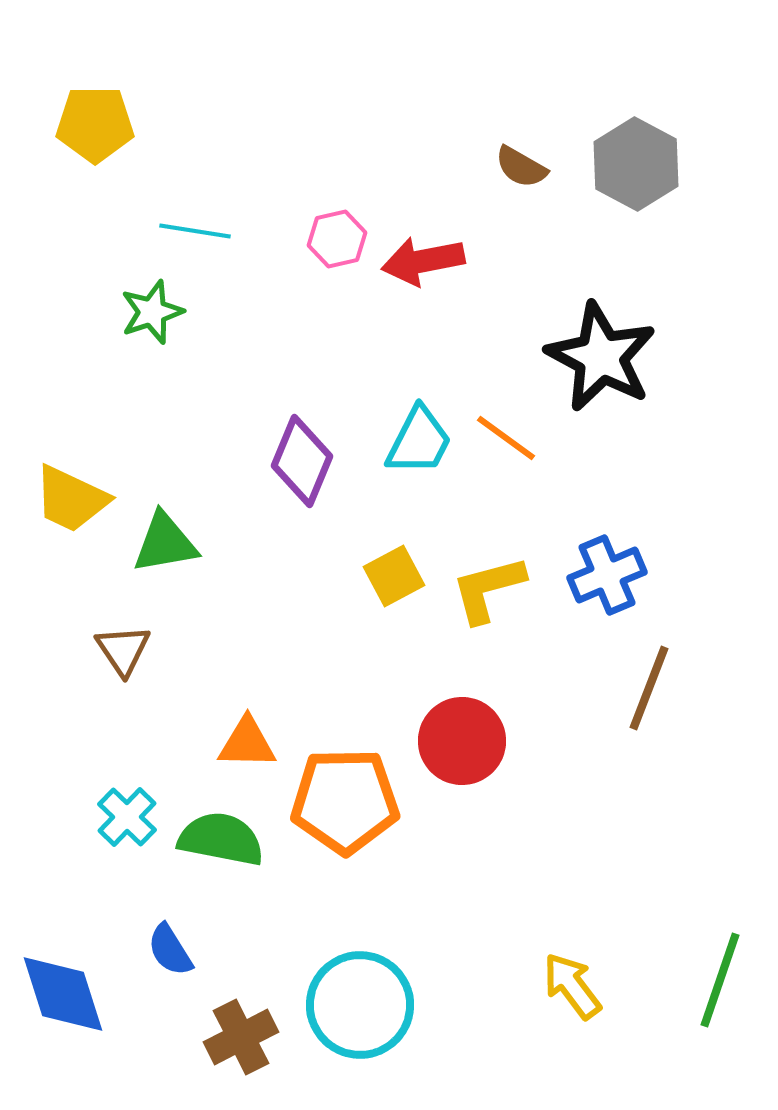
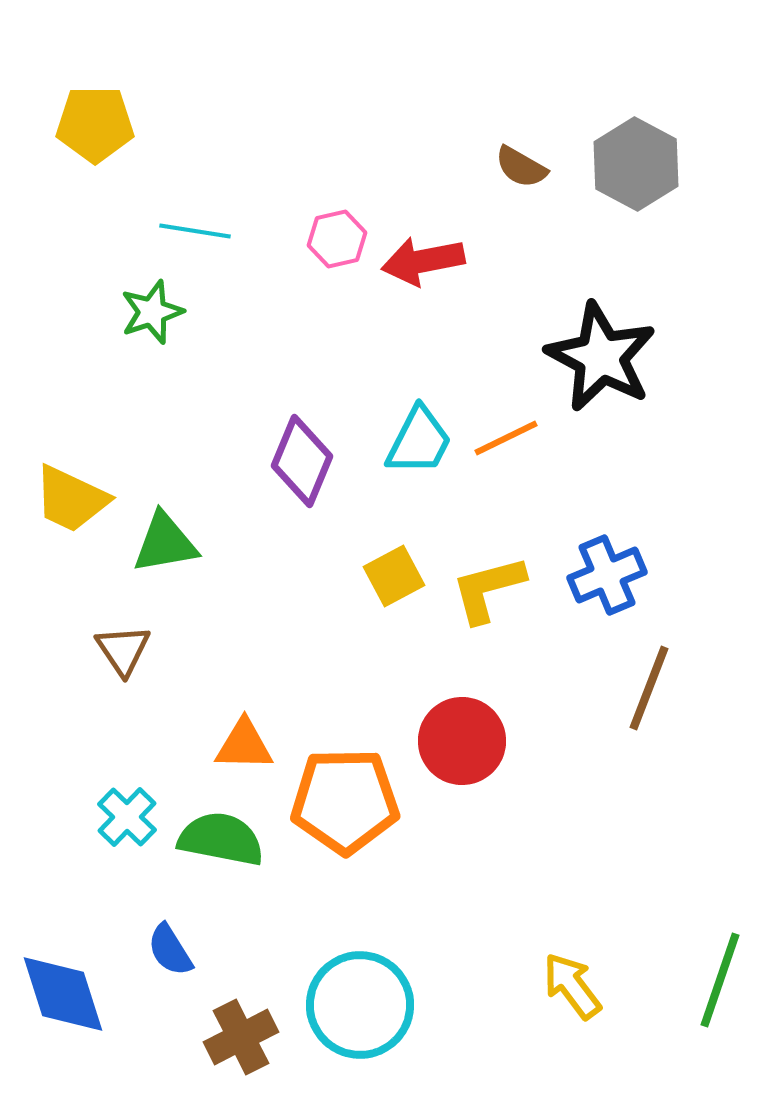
orange line: rotated 62 degrees counterclockwise
orange triangle: moved 3 px left, 2 px down
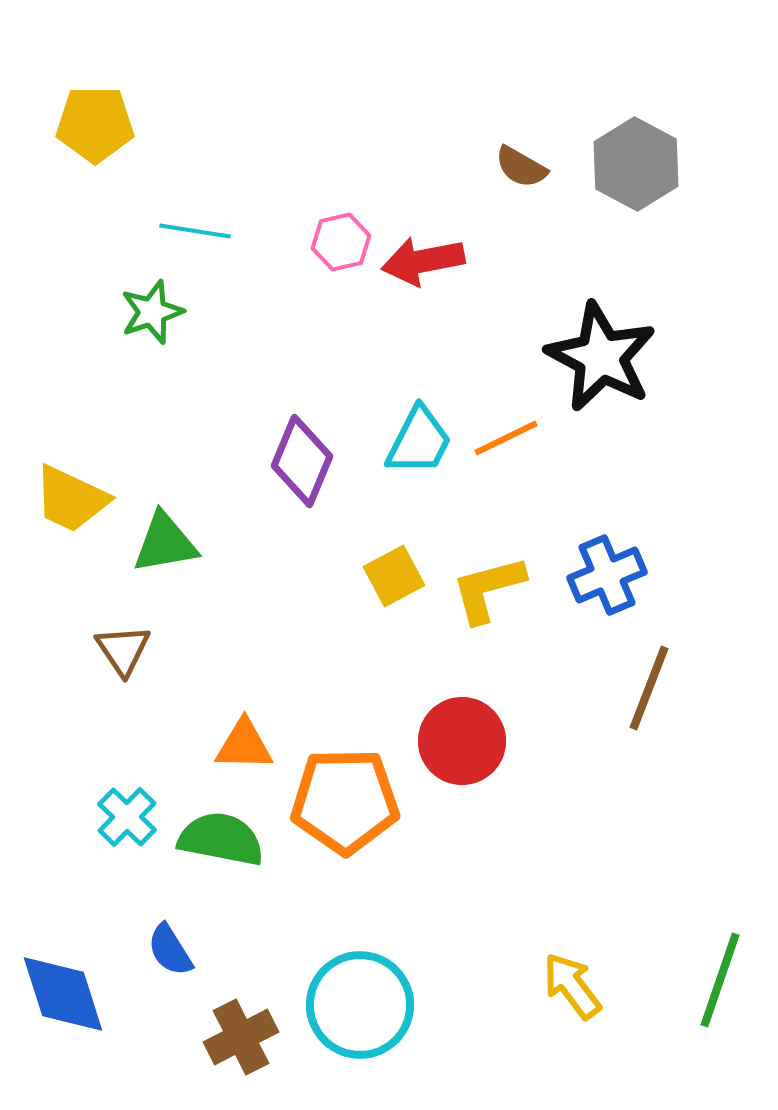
pink hexagon: moved 4 px right, 3 px down
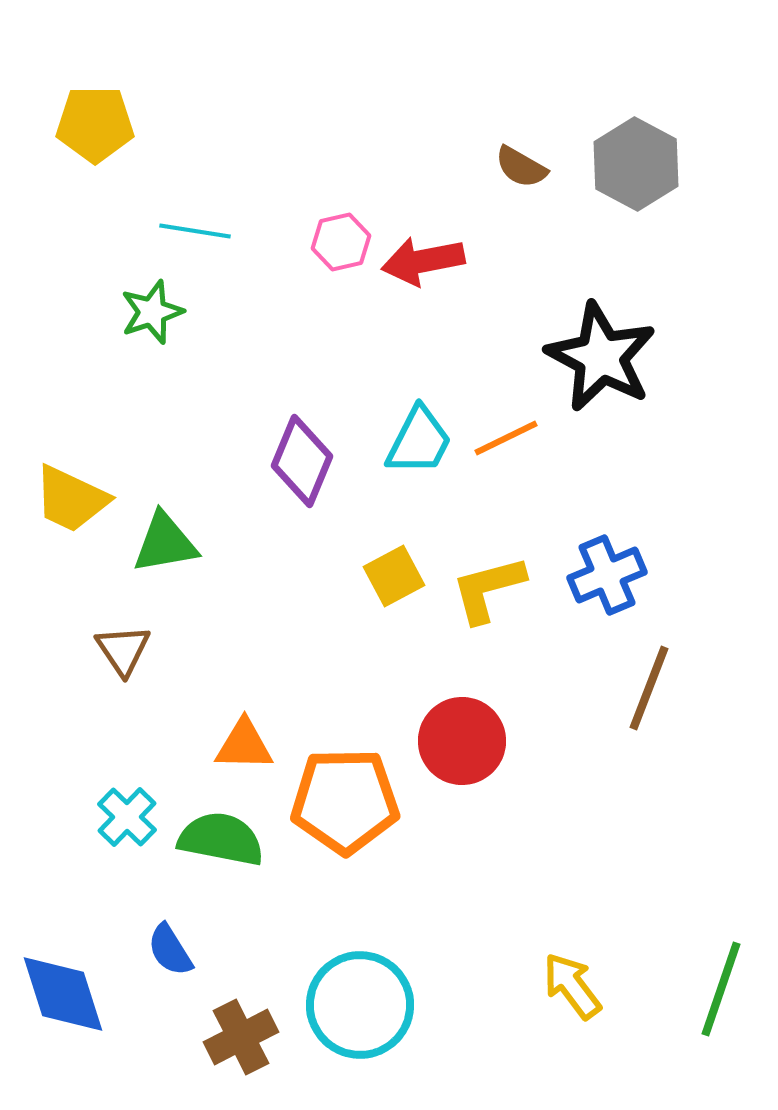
green line: moved 1 px right, 9 px down
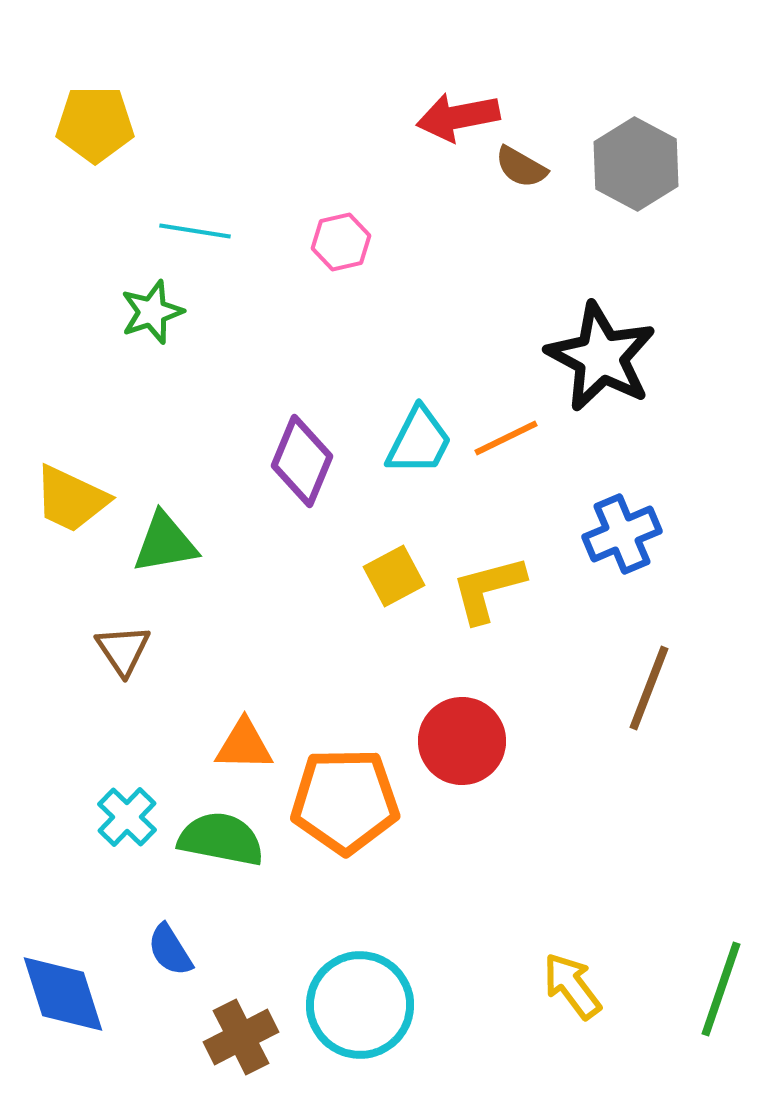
red arrow: moved 35 px right, 144 px up
blue cross: moved 15 px right, 41 px up
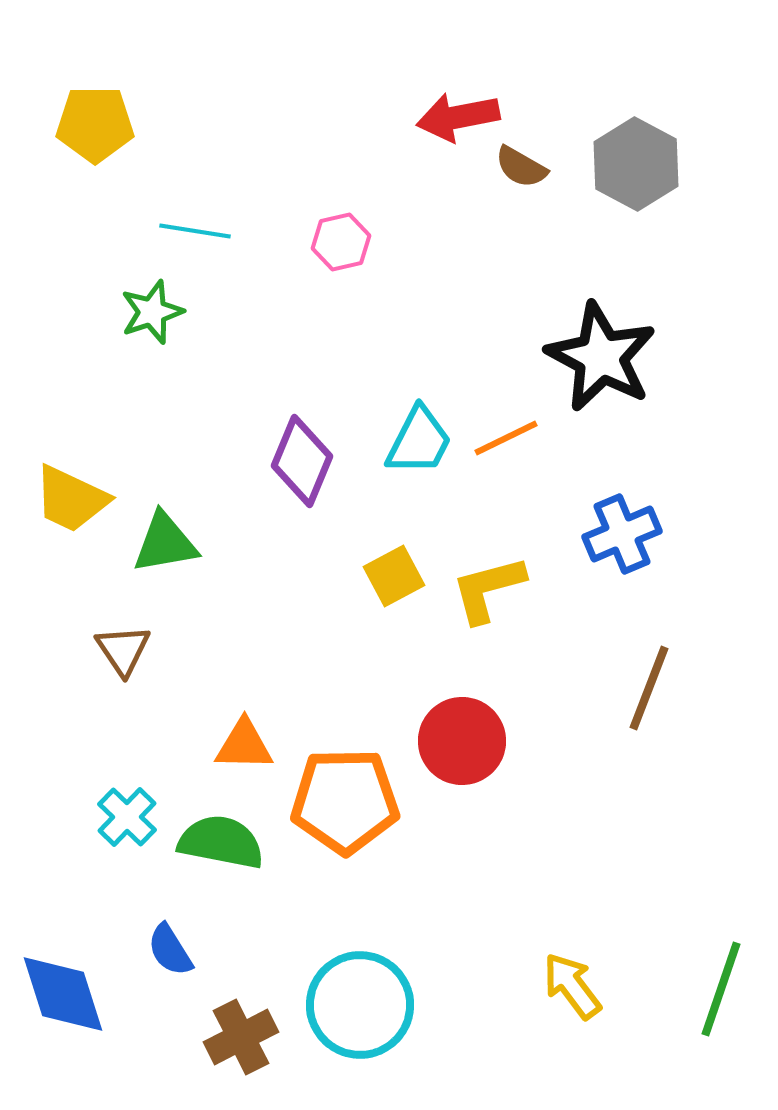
green semicircle: moved 3 px down
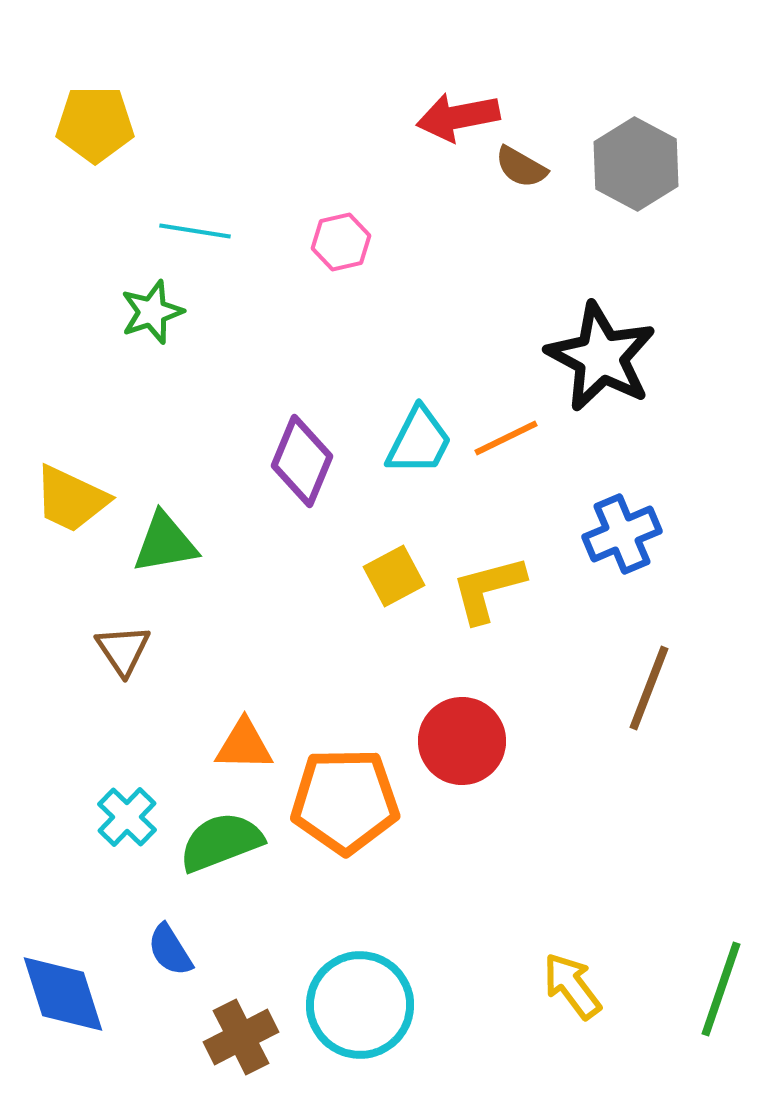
green semicircle: rotated 32 degrees counterclockwise
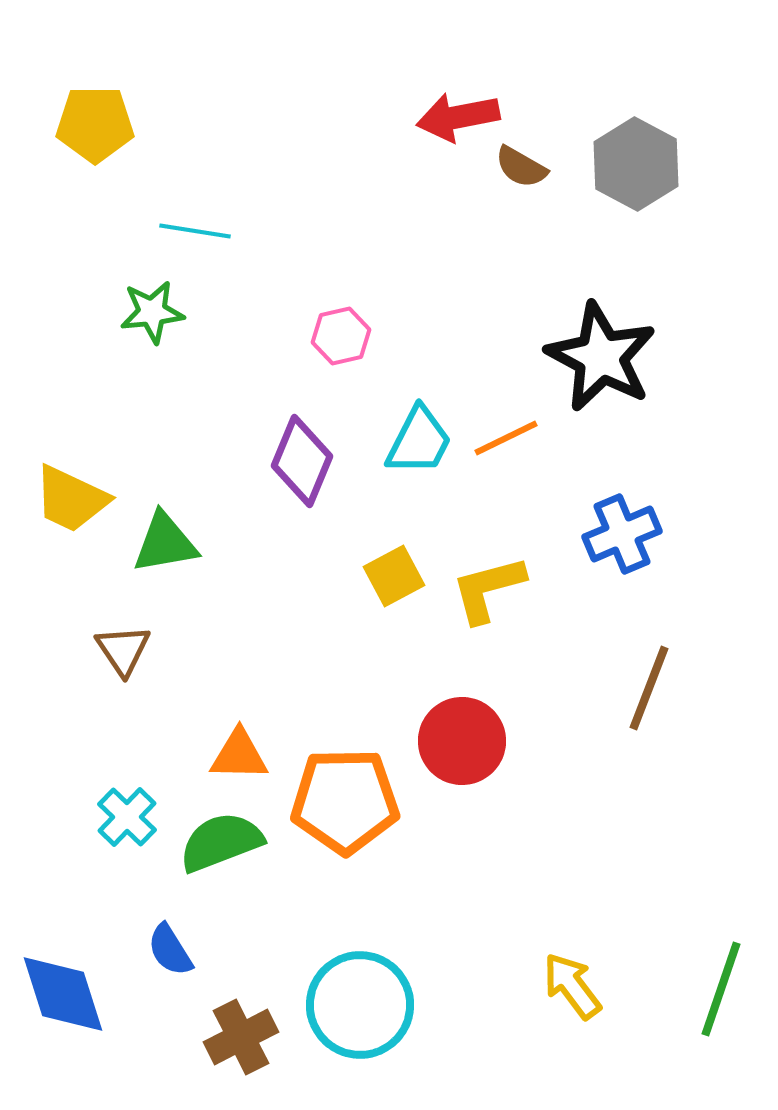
pink hexagon: moved 94 px down
green star: rotated 12 degrees clockwise
orange triangle: moved 5 px left, 10 px down
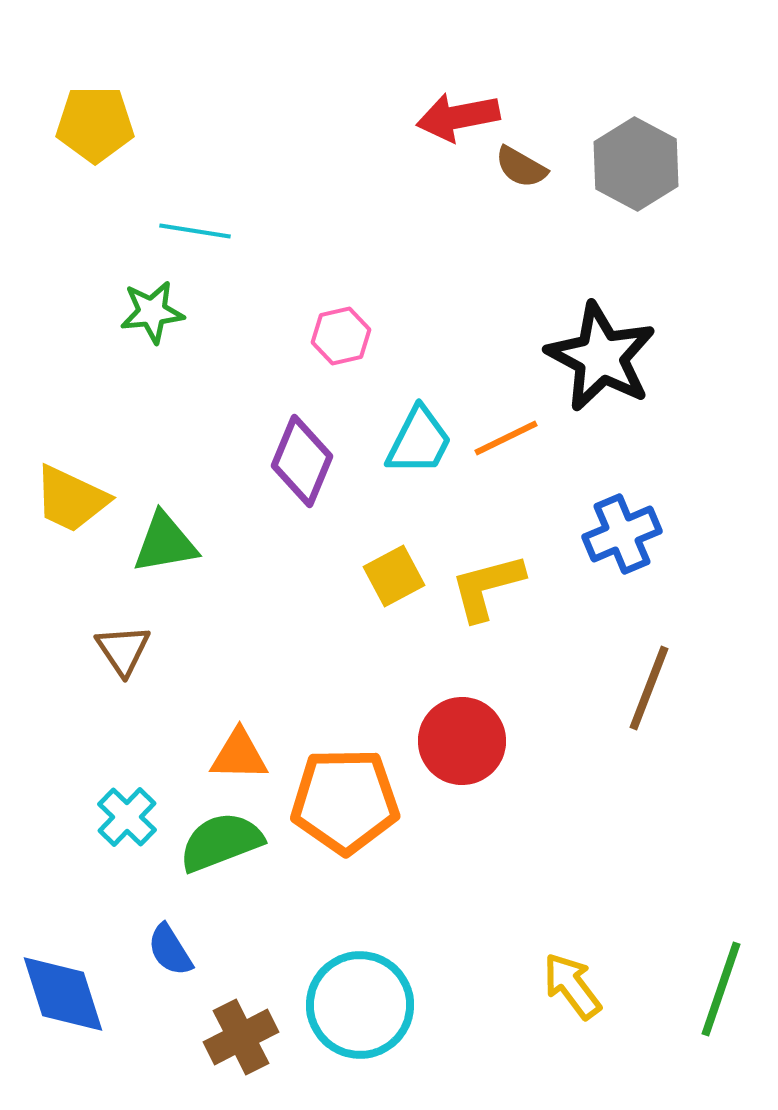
yellow L-shape: moved 1 px left, 2 px up
